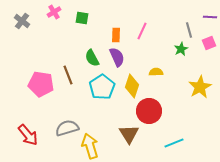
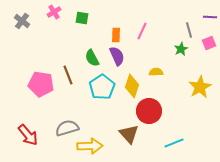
purple semicircle: moved 1 px up
brown triangle: rotated 10 degrees counterclockwise
yellow arrow: rotated 105 degrees clockwise
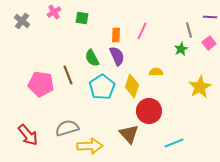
pink square: rotated 16 degrees counterclockwise
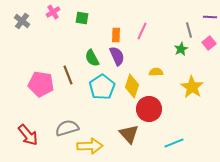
pink cross: moved 1 px left
yellow star: moved 8 px left; rotated 10 degrees counterclockwise
red circle: moved 2 px up
